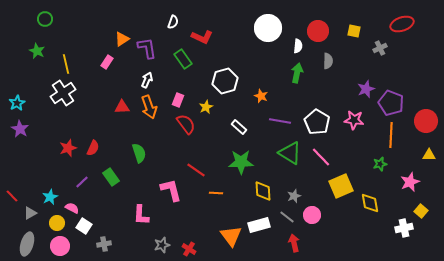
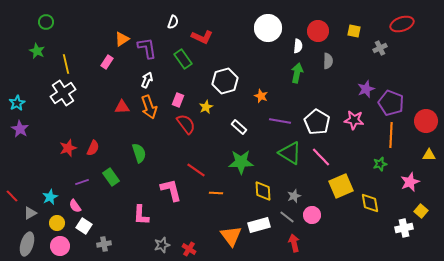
green circle at (45, 19): moved 1 px right, 3 px down
purple line at (82, 182): rotated 24 degrees clockwise
pink semicircle at (72, 208): moved 3 px right, 2 px up; rotated 152 degrees counterclockwise
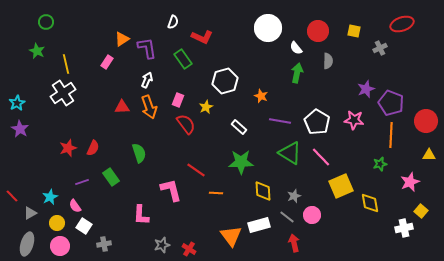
white semicircle at (298, 46): moved 2 px left, 2 px down; rotated 136 degrees clockwise
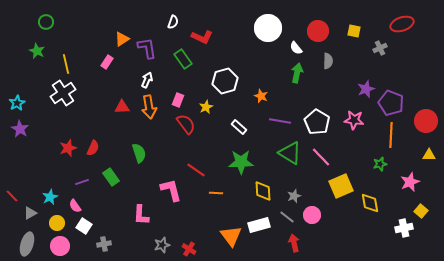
orange arrow at (149, 107): rotated 10 degrees clockwise
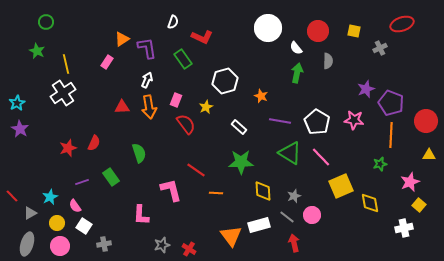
pink rectangle at (178, 100): moved 2 px left
red semicircle at (93, 148): moved 1 px right, 5 px up
yellow square at (421, 211): moved 2 px left, 6 px up
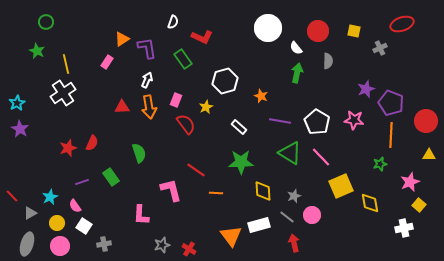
red semicircle at (94, 143): moved 2 px left
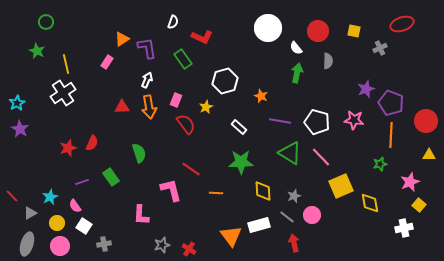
white pentagon at (317, 122): rotated 15 degrees counterclockwise
red line at (196, 170): moved 5 px left, 1 px up
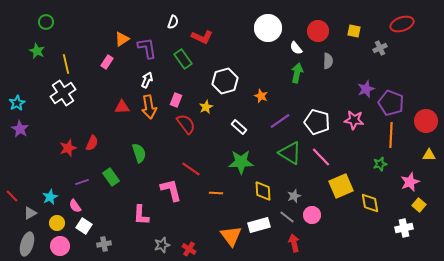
purple line at (280, 121): rotated 45 degrees counterclockwise
